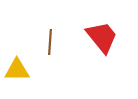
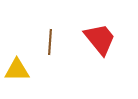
red trapezoid: moved 2 px left, 2 px down
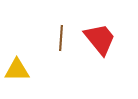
brown line: moved 11 px right, 4 px up
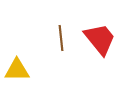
brown line: rotated 10 degrees counterclockwise
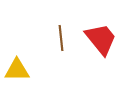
red trapezoid: moved 1 px right
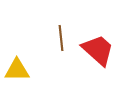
red trapezoid: moved 3 px left, 11 px down; rotated 9 degrees counterclockwise
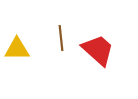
yellow triangle: moved 21 px up
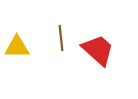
yellow triangle: moved 2 px up
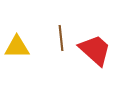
red trapezoid: moved 3 px left
